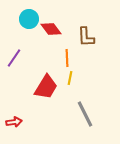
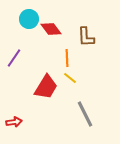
yellow line: rotated 64 degrees counterclockwise
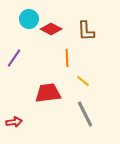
red diamond: rotated 25 degrees counterclockwise
brown L-shape: moved 6 px up
yellow line: moved 13 px right, 3 px down
red trapezoid: moved 2 px right, 6 px down; rotated 128 degrees counterclockwise
